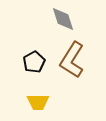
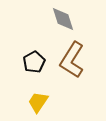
yellow trapezoid: rotated 125 degrees clockwise
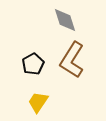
gray diamond: moved 2 px right, 1 px down
black pentagon: moved 1 px left, 2 px down
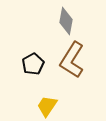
gray diamond: moved 1 px right, 1 px down; rotated 28 degrees clockwise
yellow trapezoid: moved 9 px right, 4 px down
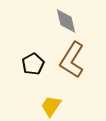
gray diamond: rotated 24 degrees counterclockwise
yellow trapezoid: moved 4 px right
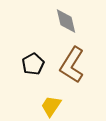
brown L-shape: moved 5 px down
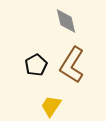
black pentagon: moved 3 px right, 1 px down
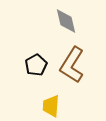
yellow trapezoid: rotated 30 degrees counterclockwise
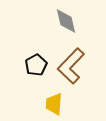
brown L-shape: moved 1 px left, 1 px down; rotated 12 degrees clockwise
yellow trapezoid: moved 3 px right, 2 px up
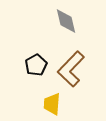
brown L-shape: moved 3 px down
yellow trapezoid: moved 2 px left
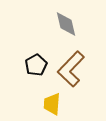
gray diamond: moved 3 px down
